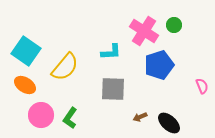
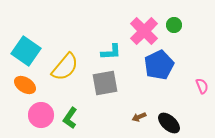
pink cross: rotated 12 degrees clockwise
blue pentagon: rotated 8 degrees counterclockwise
gray square: moved 8 px left, 6 px up; rotated 12 degrees counterclockwise
brown arrow: moved 1 px left
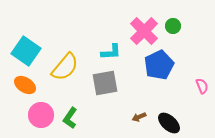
green circle: moved 1 px left, 1 px down
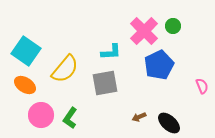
yellow semicircle: moved 2 px down
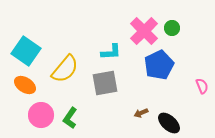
green circle: moved 1 px left, 2 px down
brown arrow: moved 2 px right, 4 px up
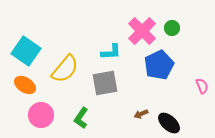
pink cross: moved 2 px left
brown arrow: moved 1 px down
green L-shape: moved 11 px right
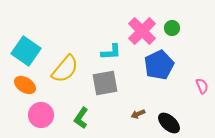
brown arrow: moved 3 px left
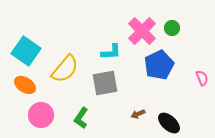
pink semicircle: moved 8 px up
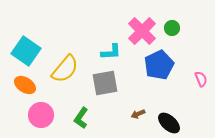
pink semicircle: moved 1 px left, 1 px down
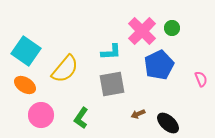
gray square: moved 7 px right, 1 px down
black ellipse: moved 1 px left
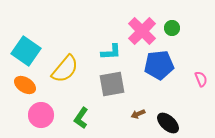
blue pentagon: rotated 20 degrees clockwise
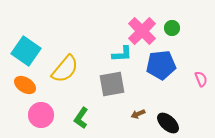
cyan L-shape: moved 11 px right, 2 px down
blue pentagon: moved 2 px right
